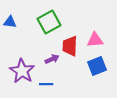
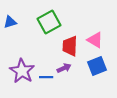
blue triangle: rotated 24 degrees counterclockwise
pink triangle: rotated 36 degrees clockwise
purple arrow: moved 12 px right, 9 px down
blue line: moved 7 px up
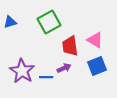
red trapezoid: rotated 10 degrees counterclockwise
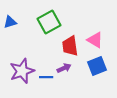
purple star: rotated 20 degrees clockwise
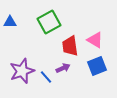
blue triangle: rotated 16 degrees clockwise
purple arrow: moved 1 px left
blue line: rotated 48 degrees clockwise
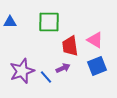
green square: rotated 30 degrees clockwise
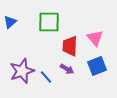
blue triangle: rotated 40 degrees counterclockwise
pink triangle: moved 2 px up; rotated 18 degrees clockwise
red trapezoid: rotated 10 degrees clockwise
purple arrow: moved 4 px right, 1 px down; rotated 56 degrees clockwise
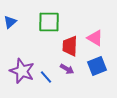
pink triangle: rotated 18 degrees counterclockwise
purple star: rotated 30 degrees counterclockwise
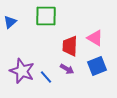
green square: moved 3 px left, 6 px up
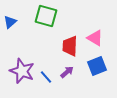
green square: rotated 15 degrees clockwise
purple arrow: moved 3 px down; rotated 72 degrees counterclockwise
